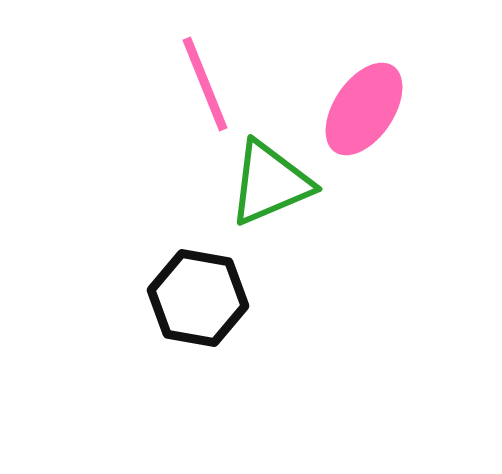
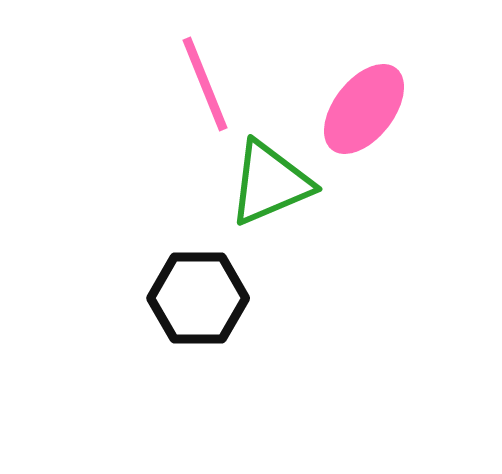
pink ellipse: rotated 4 degrees clockwise
black hexagon: rotated 10 degrees counterclockwise
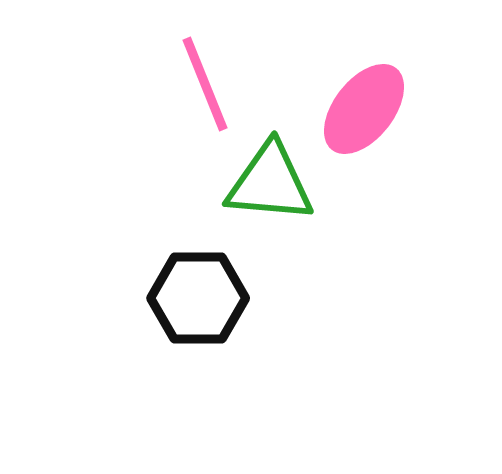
green triangle: rotated 28 degrees clockwise
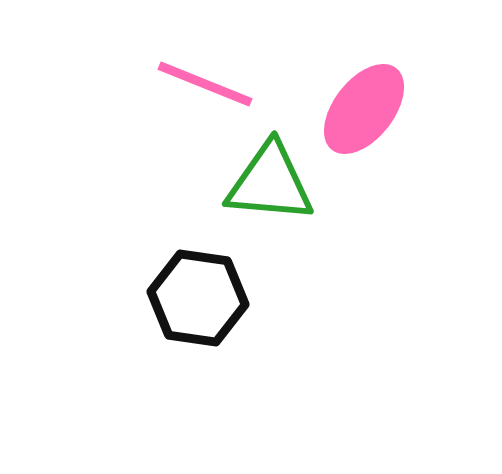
pink line: rotated 46 degrees counterclockwise
black hexagon: rotated 8 degrees clockwise
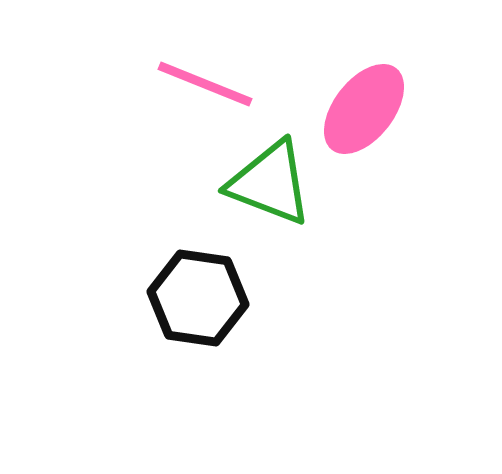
green triangle: rotated 16 degrees clockwise
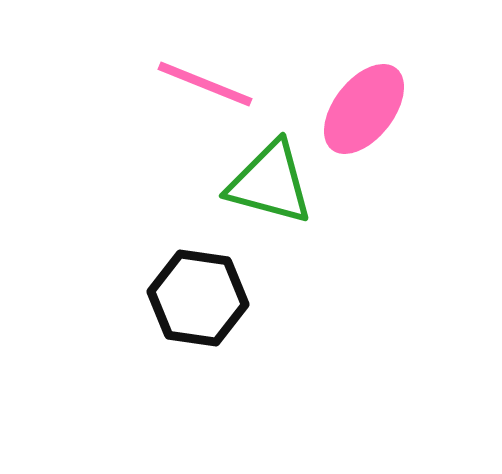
green triangle: rotated 6 degrees counterclockwise
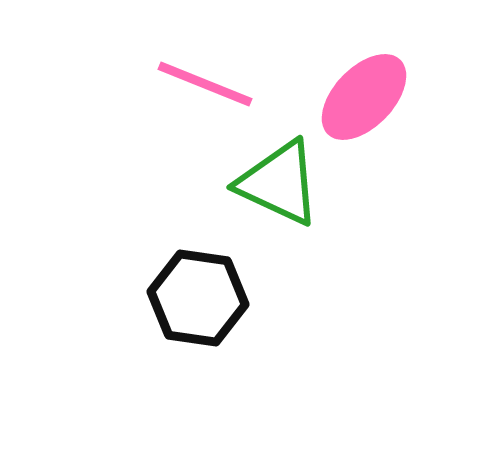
pink ellipse: moved 12 px up; rotated 6 degrees clockwise
green triangle: moved 9 px right; rotated 10 degrees clockwise
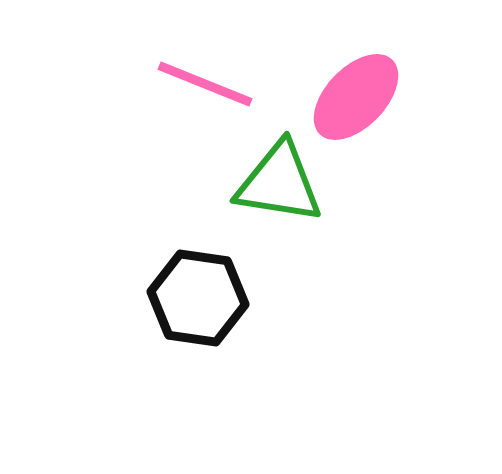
pink ellipse: moved 8 px left
green triangle: rotated 16 degrees counterclockwise
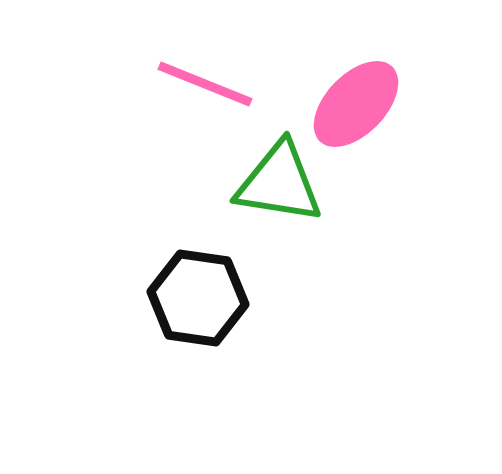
pink ellipse: moved 7 px down
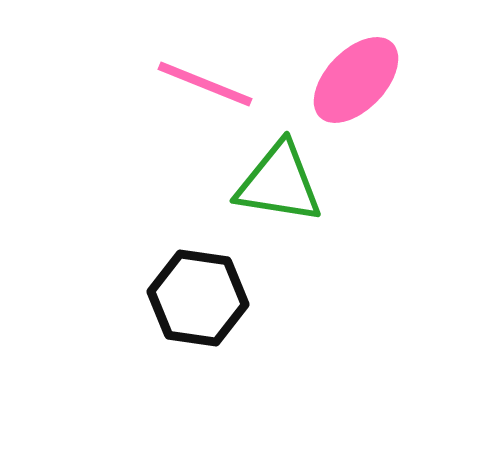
pink ellipse: moved 24 px up
